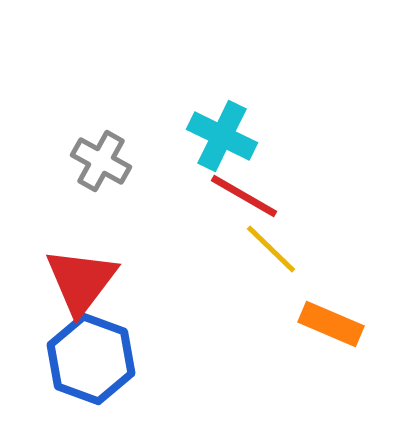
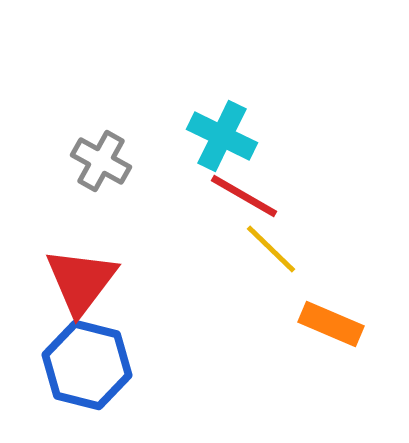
blue hexagon: moved 4 px left, 6 px down; rotated 6 degrees counterclockwise
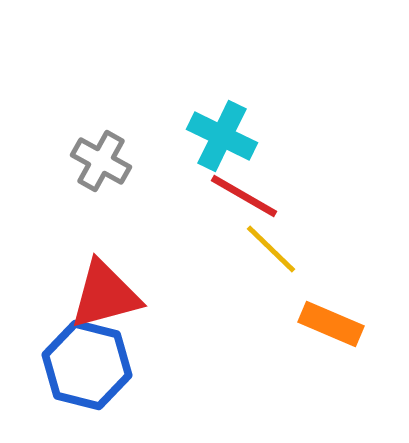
red triangle: moved 24 px right, 14 px down; rotated 38 degrees clockwise
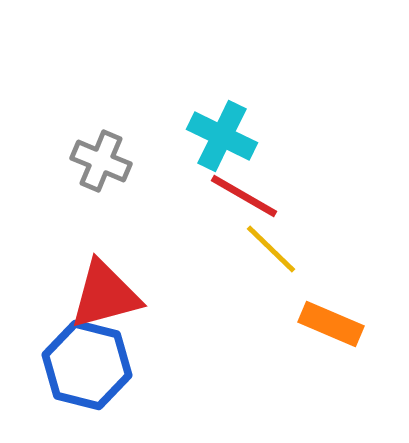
gray cross: rotated 6 degrees counterclockwise
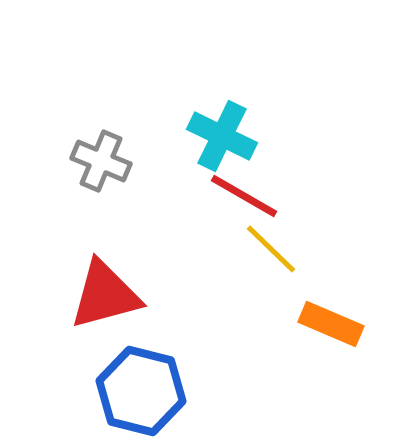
blue hexagon: moved 54 px right, 26 px down
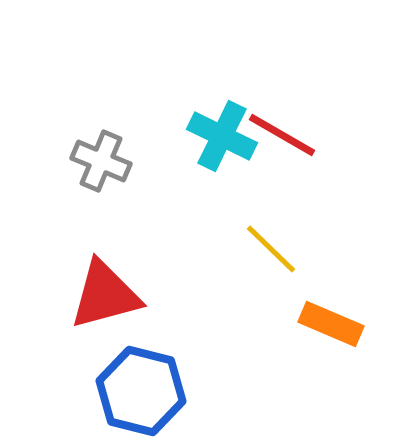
red line: moved 38 px right, 61 px up
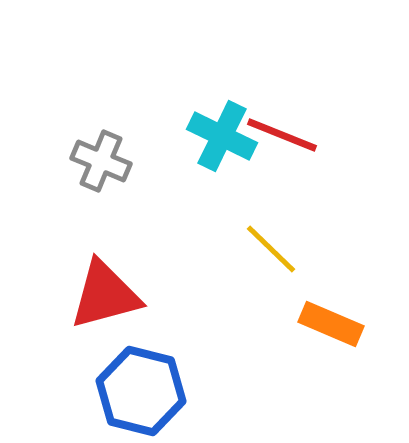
red line: rotated 8 degrees counterclockwise
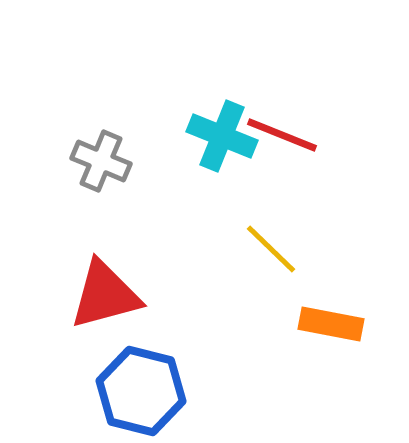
cyan cross: rotated 4 degrees counterclockwise
orange rectangle: rotated 12 degrees counterclockwise
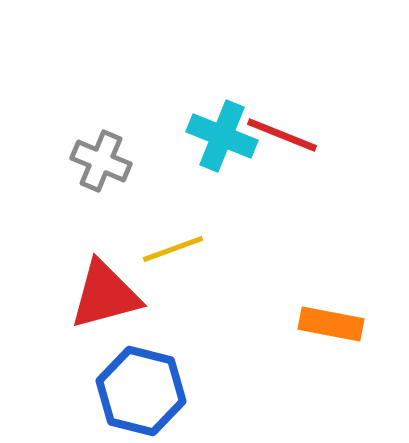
yellow line: moved 98 px left; rotated 64 degrees counterclockwise
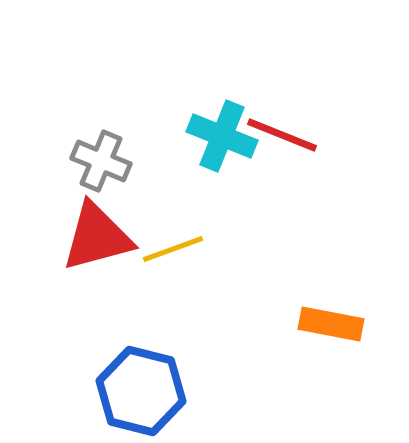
red triangle: moved 8 px left, 58 px up
